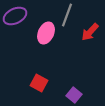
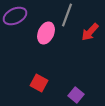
purple square: moved 2 px right
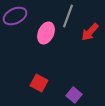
gray line: moved 1 px right, 1 px down
purple square: moved 2 px left
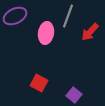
pink ellipse: rotated 15 degrees counterclockwise
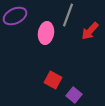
gray line: moved 1 px up
red arrow: moved 1 px up
red square: moved 14 px right, 3 px up
